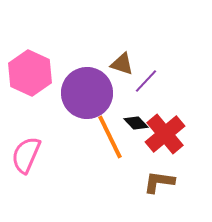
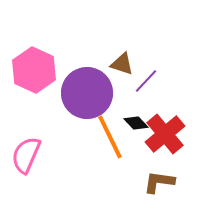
pink hexagon: moved 4 px right, 3 px up
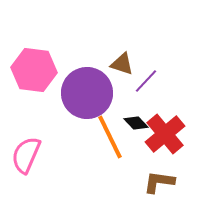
pink hexagon: rotated 18 degrees counterclockwise
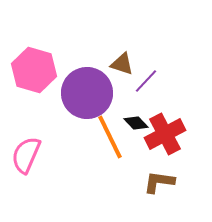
pink hexagon: rotated 9 degrees clockwise
red cross: rotated 12 degrees clockwise
